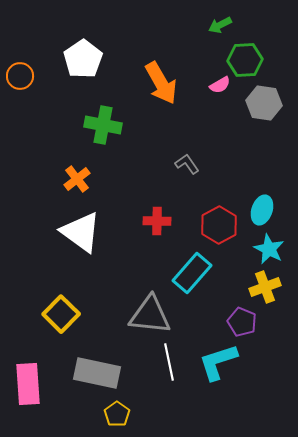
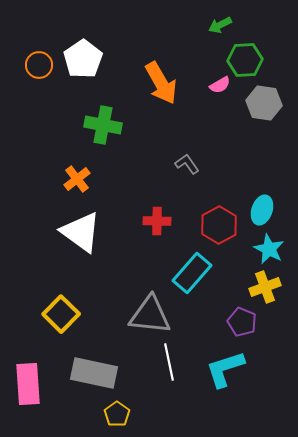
orange circle: moved 19 px right, 11 px up
cyan L-shape: moved 7 px right, 7 px down
gray rectangle: moved 3 px left
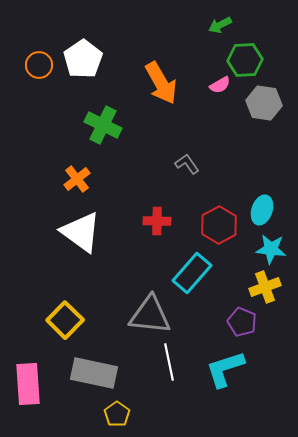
green cross: rotated 15 degrees clockwise
cyan star: moved 2 px right; rotated 20 degrees counterclockwise
yellow square: moved 4 px right, 6 px down
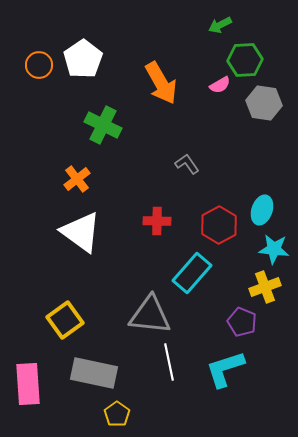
cyan star: moved 3 px right
yellow square: rotated 9 degrees clockwise
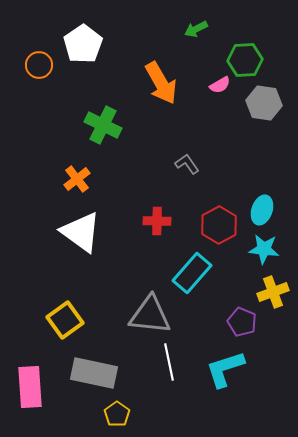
green arrow: moved 24 px left, 4 px down
white pentagon: moved 15 px up
cyan star: moved 10 px left
yellow cross: moved 8 px right, 5 px down
pink rectangle: moved 2 px right, 3 px down
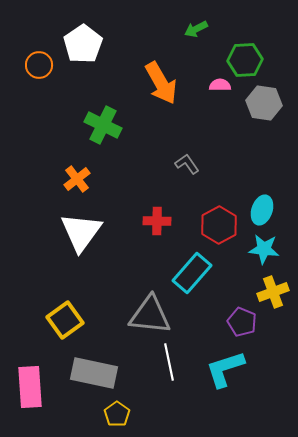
pink semicircle: rotated 150 degrees counterclockwise
white triangle: rotated 30 degrees clockwise
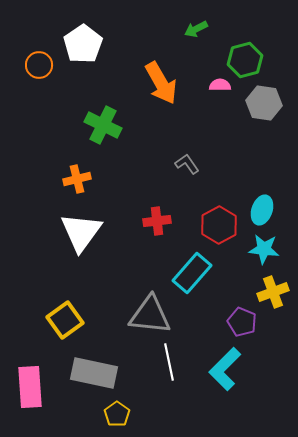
green hexagon: rotated 12 degrees counterclockwise
orange cross: rotated 24 degrees clockwise
red cross: rotated 8 degrees counterclockwise
cyan L-shape: rotated 27 degrees counterclockwise
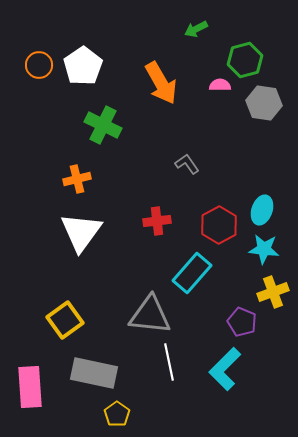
white pentagon: moved 22 px down
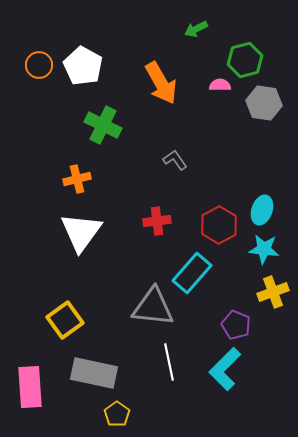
white pentagon: rotated 9 degrees counterclockwise
gray L-shape: moved 12 px left, 4 px up
gray triangle: moved 3 px right, 8 px up
purple pentagon: moved 6 px left, 3 px down
